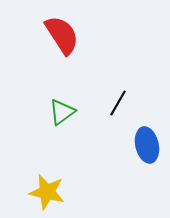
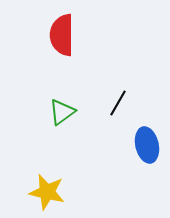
red semicircle: rotated 147 degrees counterclockwise
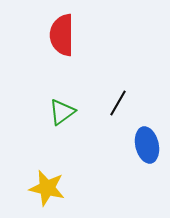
yellow star: moved 4 px up
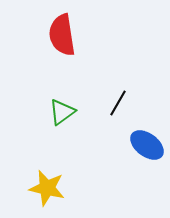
red semicircle: rotated 9 degrees counterclockwise
blue ellipse: rotated 40 degrees counterclockwise
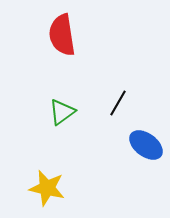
blue ellipse: moved 1 px left
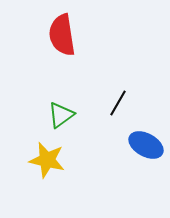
green triangle: moved 1 px left, 3 px down
blue ellipse: rotated 8 degrees counterclockwise
yellow star: moved 28 px up
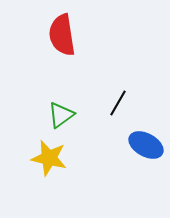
yellow star: moved 2 px right, 2 px up
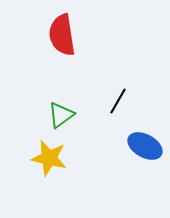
black line: moved 2 px up
blue ellipse: moved 1 px left, 1 px down
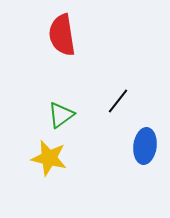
black line: rotated 8 degrees clockwise
blue ellipse: rotated 68 degrees clockwise
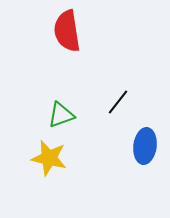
red semicircle: moved 5 px right, 4 px up
black line: moved 1 px down
green triangle: rotated 16 degrees clockwise
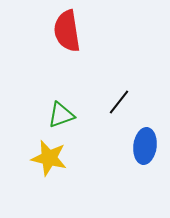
black line: moved 1 px right
